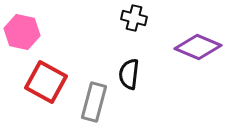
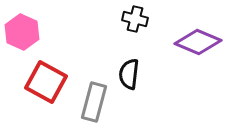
black cross: moved 1 px right, 1 px down
pink hexagon: rotated 12 degrees clockwise
purple diamond: moved 5 px up
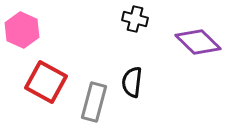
pink hexagon: moved 2 px up
purple diamond: rotated 21 degrees clockwise
black semicircle: moved 3 px right, 8 px down
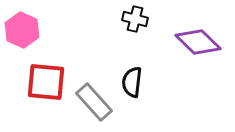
red square: rotated 24 degrees counterclockwise
gray rectangle: rotated 57 degrees counterclockwise
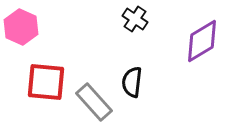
black cross: rotated 20 degrees clockwise
pink hexagon: moved 1 px left, 3 px up
purple diamond: moved 4 px right, 1 px up; rotated 75 degrees counterclockwise
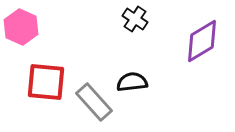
black semicircle: rotated 76 degrees clockwise
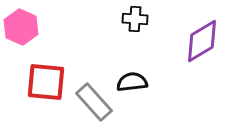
black cross: rotated 30 degrees counterclockwise
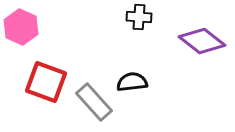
black cross: moved 4 px right, 2 px up
purple diamond: rotated 69 degrees clockwise
red square: rotated 15 degrees clockwise
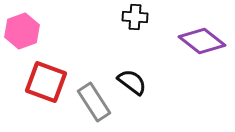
black cross: moved 4 px left
pink hexagon: moved 1 px right, 4 px down; rotated 16 degrees clockwise
black semicircle: rotated 44 degrees clockwise
gray rectangle: rotated 9 degrees clockwise
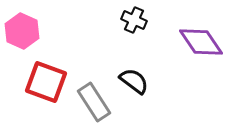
black cross: moved 1 px left, 3 px down; rotated 20 degrees clockwise
pink hexagon: rotated 16 degrees counterclockwise
purple diamond: moved 1 px left, 1 px down; rotated 18 degrees clockwise
black semicircle: moved 2 px right, 1 px up
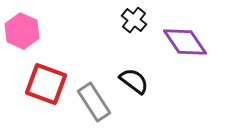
black cross: rotated 15 degrees clockwise
purple diamond: moved 16 px left
red square: moved 2 px down
